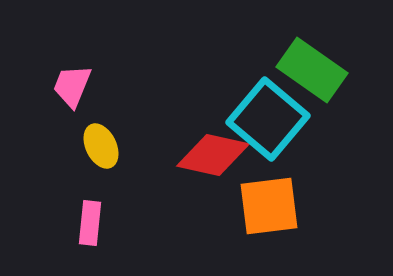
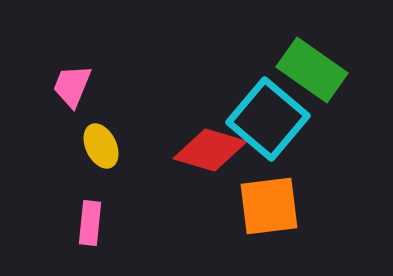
red diamond: moved 3 px left, 5 px up; rotated 4 degrees clockwise
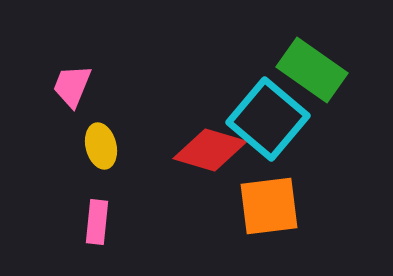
yellow ellipse: rotated 12 degrees clockwise
pink rectangle: moved 7 px right, 1 px up
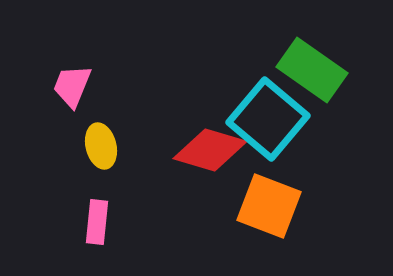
orange square: rotated 28 degrees clockwise
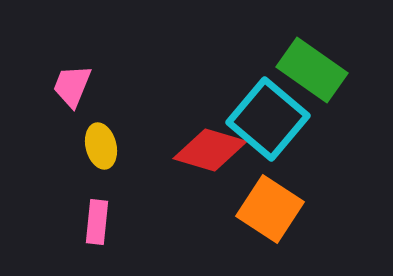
orange square: moved 1 px right, 3 px down; rotated 12 degrees clockwise
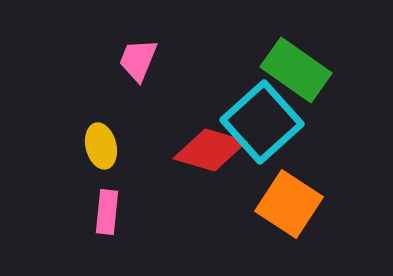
green rectangle: moved 16 px left
pink trapezoid: moved 66 px right, 26 px up
cyan square: moved 6 px left, 3 px down; rotated 8 degrees clockwise
orange square: moved 19 px right, 5 px up
pink rectangle: moved 10 px right, 10 px up
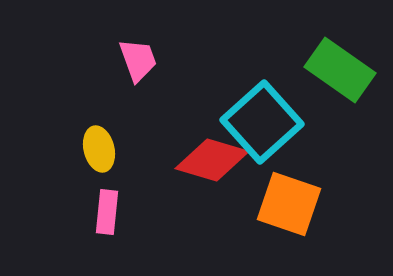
pink trapezoid: rotated 138 degrees clockwise
green rectangle: moved 44 px right
yellow ellipse: moved 2 px left, 3 px down
red diamond: moved 2 px right, 10 px down
orange square: rotated 14 degrees counterclockwise
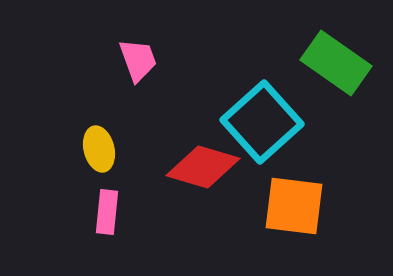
green rectangle: moved 4 px left, 7 px up
red diamond: moved 9 px left, 7 px down
orange square: moved 5 px right, 2 px down; rotated 12 degrees counterclockwise
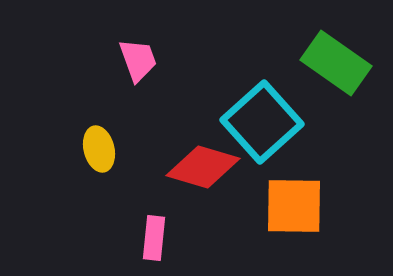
orange square: rotated 6 degrees counterclockwise
pink rectangle: moved 47 px right, 26 px down
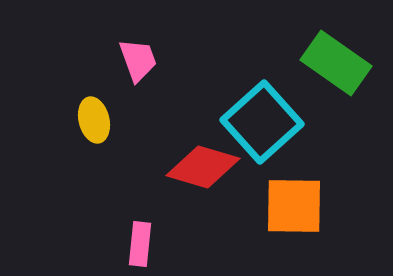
yellow ellipse: moved 5 px left, 29 px up
pink rectangle: moved 14 px left, 6 px down
